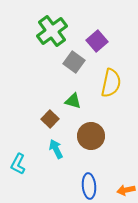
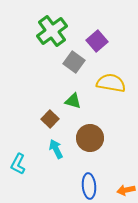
yellow semicircle: rotated 92 degrees counterclockwise
brown circle: moved 1 px left, 2 px down
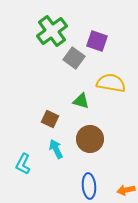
purple square: rotated 30 degrees counterclockwise
gray square: moved 4 px up
green triangle: moved 8 px right
brown square: rotated 18 degrees counterclockwise
brown circle: moved 1 px down
cyan L-shape: moved 5 px right
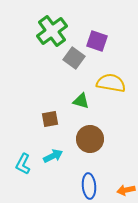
brown square: rotated 36 degrees counterclockwise
cyan arrow: moved 3 px left, 7 px down; rotated 90 degrees clockwise
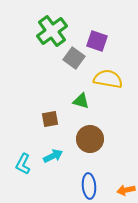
yellow semicircle: moved 3 px left, 4 px up
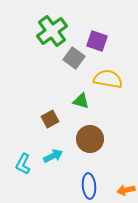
brown square: rotated 18 degrees counterclockwise
